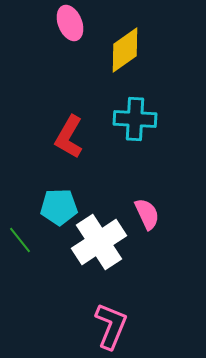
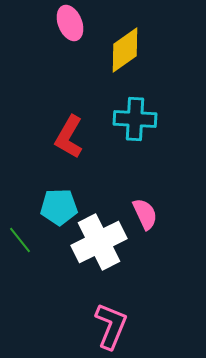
pink semicircle: moved 2 px left
white cross: rotated 6 degrees clockwise
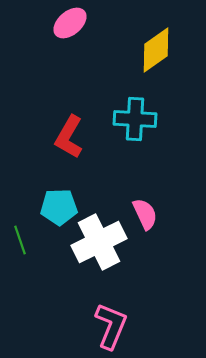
pink ellipse: rotated 72 degrees clockwise
yellow diamond: moved 31 px right
green line: rotated 20 degrees clockwise
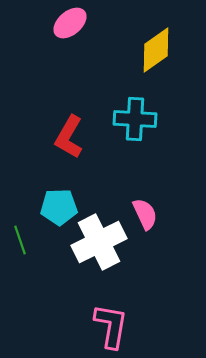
pink L-shape: rotated 12 degrees counterclockwise
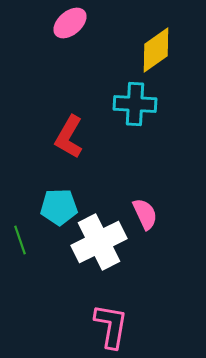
cyan cross: moved 15 px up
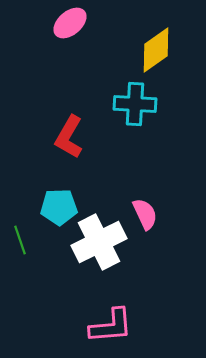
pink L-shape: rotated 75 degrees clockwise
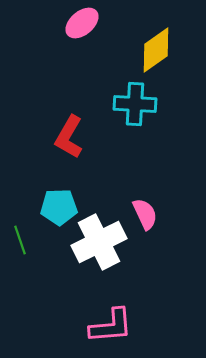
pink ellipse: moved 12 px right
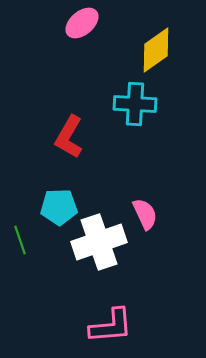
white cross: rotated 8 degrees clockwise
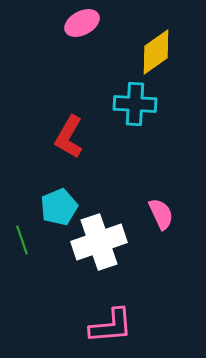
pink ellipse: rotated 12 degrees clockwise
yellow diamond: moved 2 px down
cyan pentagon: rotated 21 degrees counterclockwise
pink semicircle: moved 16 px right
green line: moved 2 px right
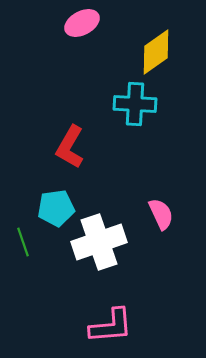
red L-shape: moved 1 px right, 10 px down
cyan pentagon: moved 3 px left, 1 px down; rotated 15 degrees clockwise
green line: moved 1 px right, 2 px down
